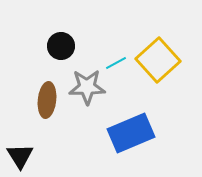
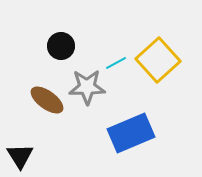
brown ellipse: rotated 60 degrees counterclockwise
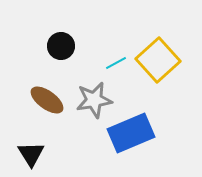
gray star: moved 7 px right, 13 px down; rotated 9 degrees counterclockwise
black triangle: moved 11 px right, 2 px up
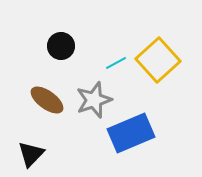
gray star: rotated 9 degrees counterclockwise
black triangle: rotated 16 degrees clockwise
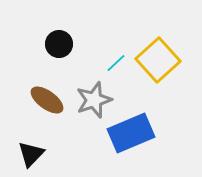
black circle: moved 2 px left, 2 px up
cyan line: rotated 15 degrees counterclockwise
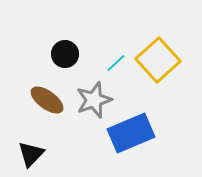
black circle: moved 6 px right, 10 px down
